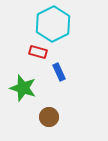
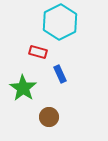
cyan hexagon: moved 7 px right, 2 px up
blue rectangle: moved 1 px right, 2 px down
green star: rotated 16 degrees clockwise
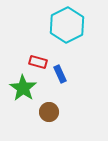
cyan hexagon: moved 7 px right, 3 px down
red rectangle: moved 10 px down
brown circle: moved 5 px up
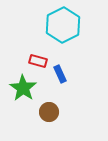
cyan hexagon: moved 4 px left
red rectangle: moved 1 px up
